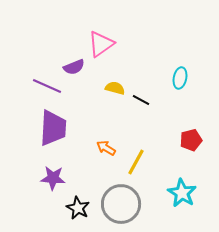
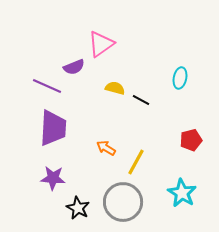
gray circle: moved 2 px right, 2 px up
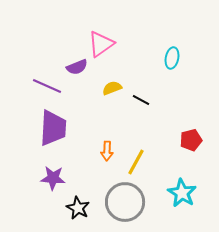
purple semicircle: moved 3 px right
cyan ellipse: moved 8 px left, 20 px up
yellow semicircle: moved 3 px left; rotated 36 degrees counterclockwise
orange arrow: moved 1 px right, 3 px down; rotated 120 degrees counterclockwise
gray circle: moved 2 px right
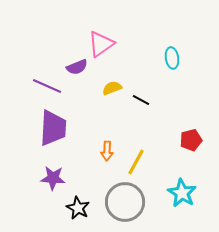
cyan ellipse: rotated 20 degrees counterclockwise
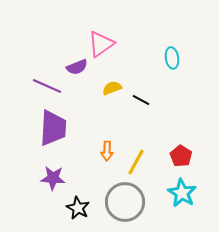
red pentagon: moved 10 px left, 16 px down; rotated 25 degrees counterclockwise
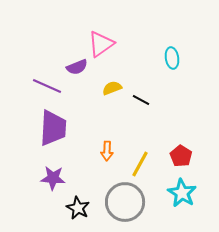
yellow line: moved 4 px right, 2 px down
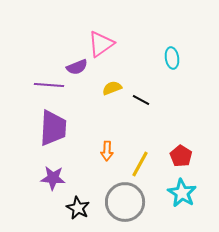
purple line: moved 2 px right, 1 px up; rotated 20 degrees counterclockwise
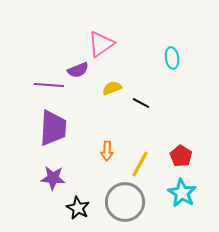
purple semicircle: moved 1 px right, 3 px down
black line: moved 3 px down
